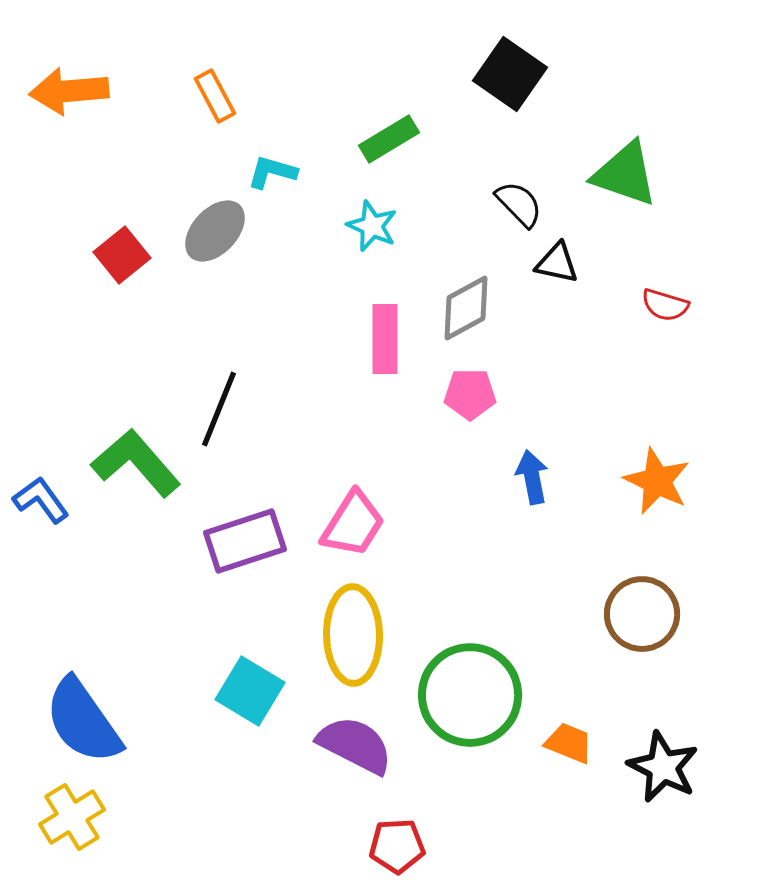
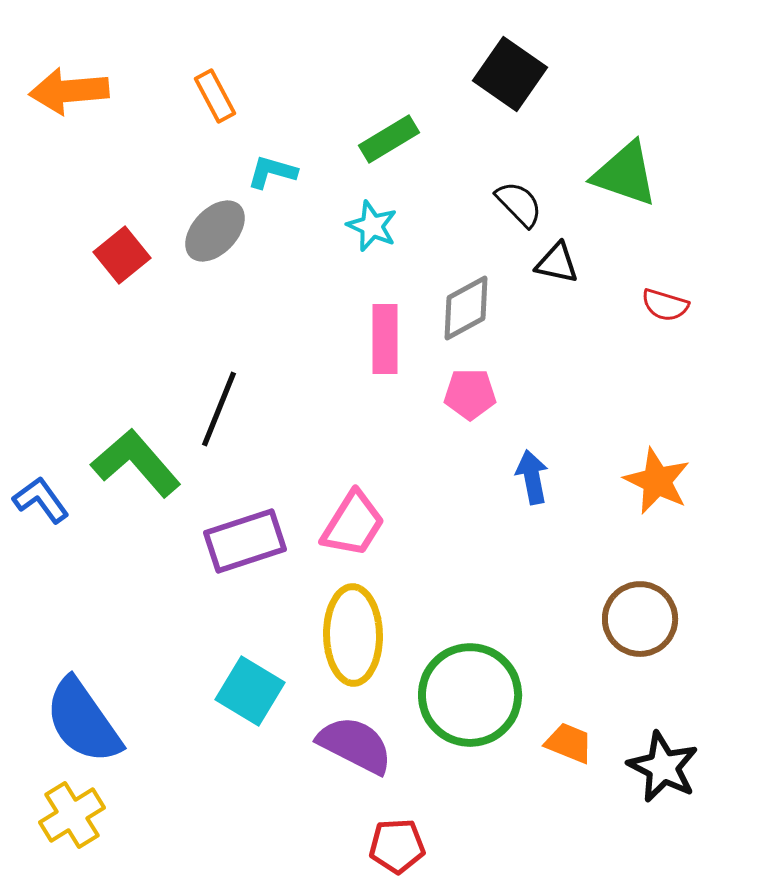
brown circle: moved 2 px left, 5 px down
yellow cross: moved 2 px up
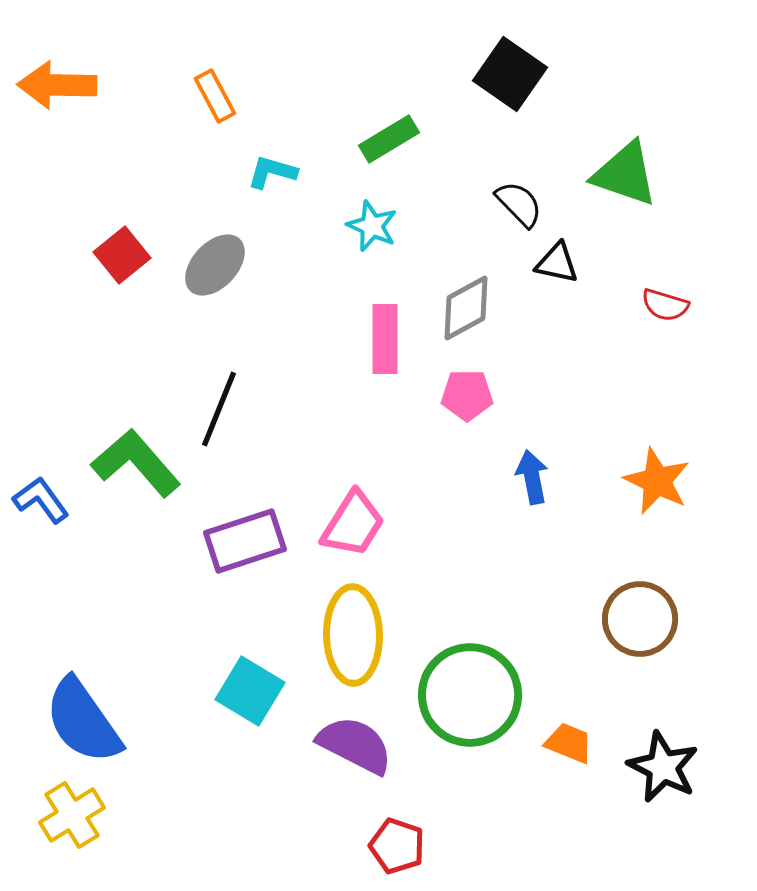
orange arrow: moved 12 px left, 6 px up; rotated 6 degrees clockwise
gray ellipse: moved 34 px down
pink pentagon: moved 3 px left, 1 px down
red pentagon: rotated 22 degrees clockwise
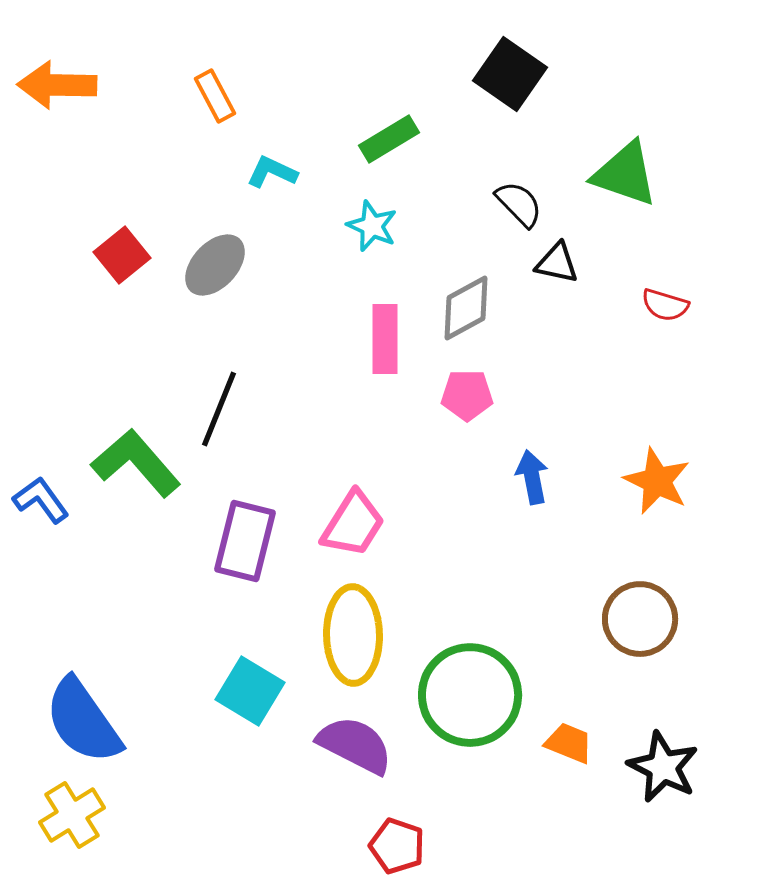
cyan L-shape: rotated 9 degrees clockwise
purple rectangle: rotated 58 degrees counterclockwise
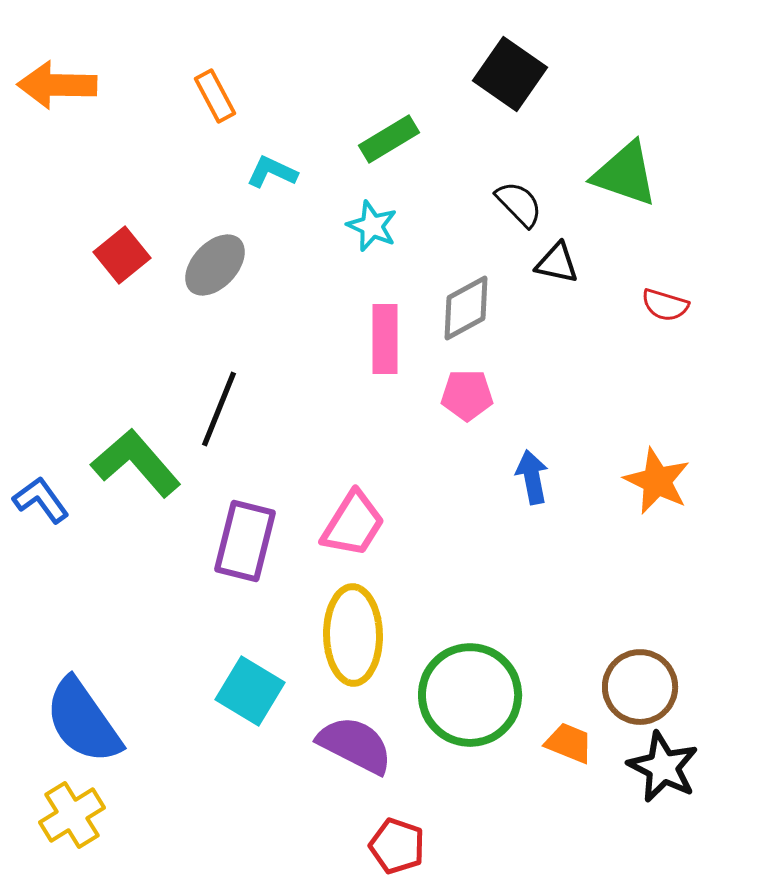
brown circle: moved 68 px down
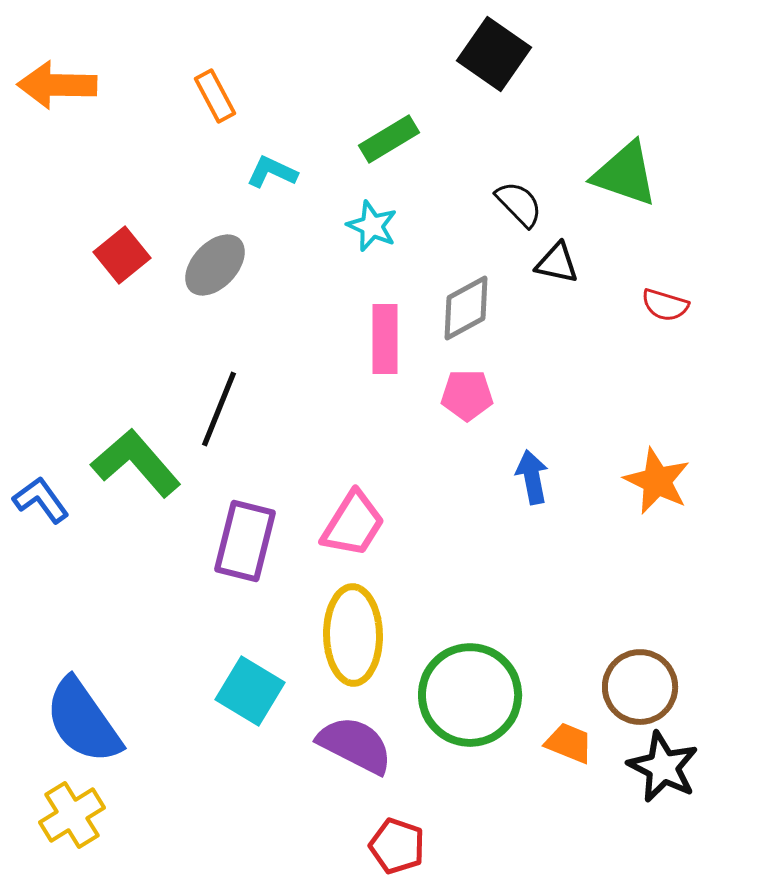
black square: moved 16 px left, 20 px up
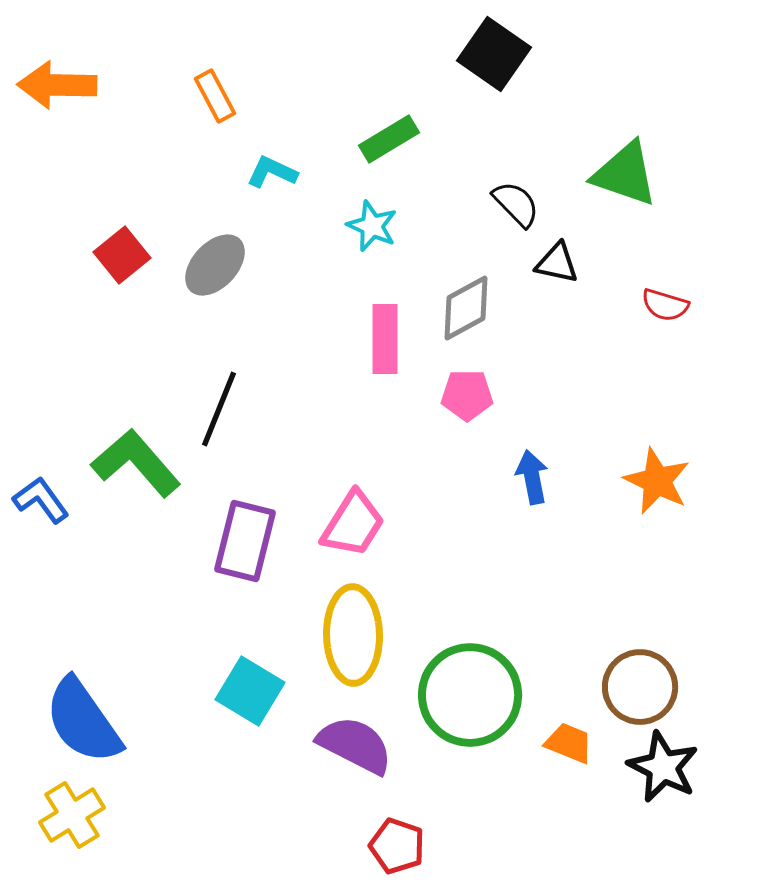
black semicircle: moved 3 px left
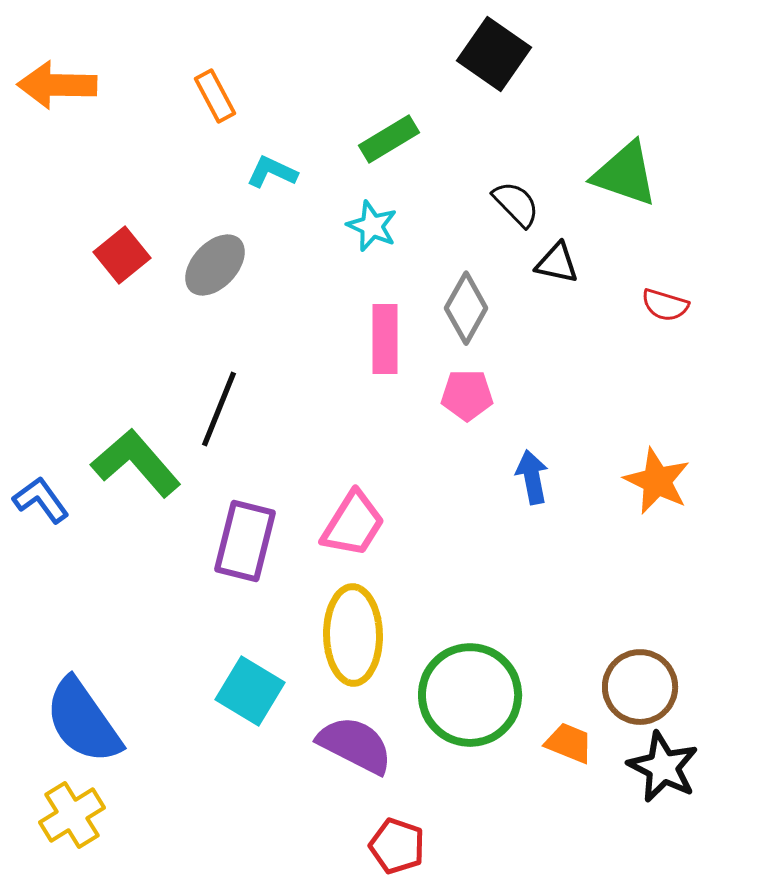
gray diamond: rotated 32 degrees counterclockwise
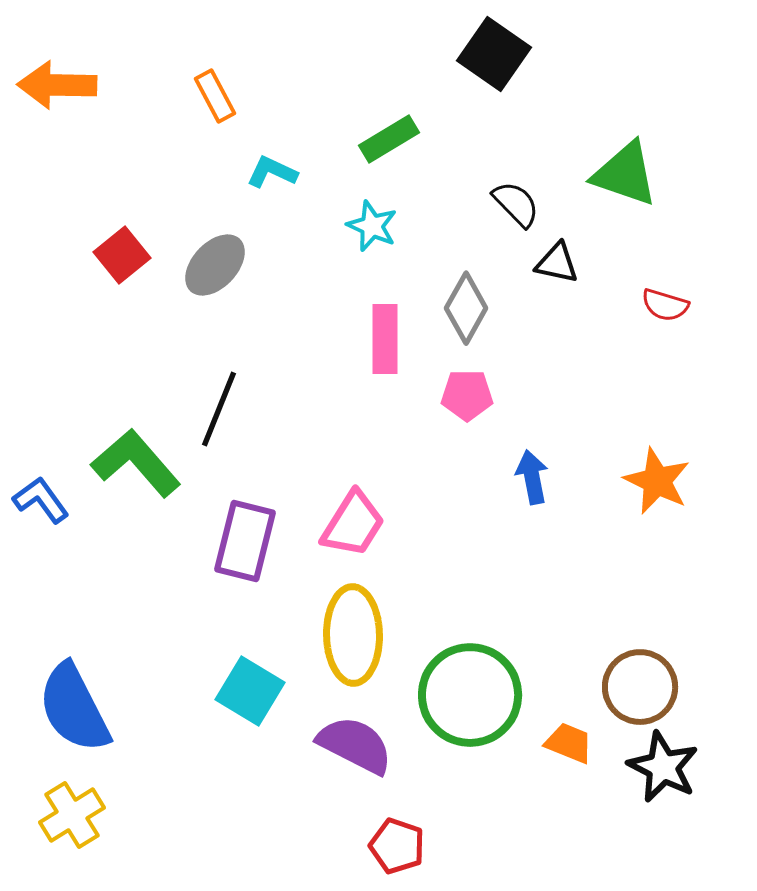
blue semicircle: moved 9 px left, 13 px up; rotated 8 degrees clockwise
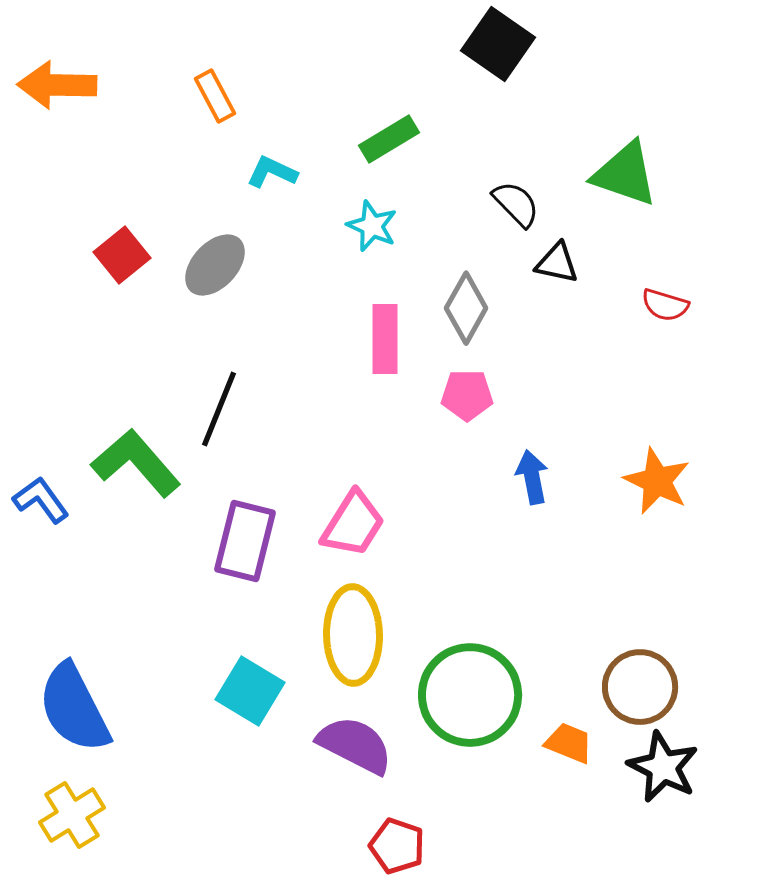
black square: moved 4 px right, 10 px up
